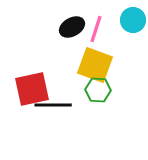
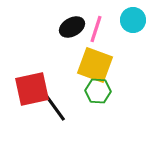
green hexagon: moved 1 px down
black line: rotated 54 degrees clockwise
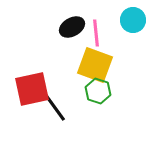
pink line: moved 4 px down; rotated 24 degrees counterclockwise
green hexagon: rotated 15 degrees clockwise
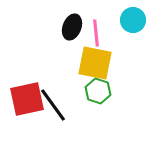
black ellipse: rotated 40 degrees counterclockwise
yellow square: moved 2 px up; rotated 9 degrees counterclockwise
red square: moved 5 px left, 10 px down
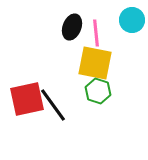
cyan circle: moved 1 px left
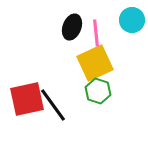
yellow square: rotated 36 degrees counterclockwise
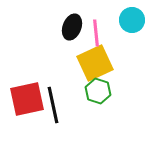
black line: rotated 24 degrees clockwise
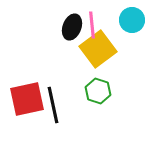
pink line: moved 4 px left, 8 px up
yellow square: moved 3 px right, 14 px up; rotated 12 degrees counterclockwise
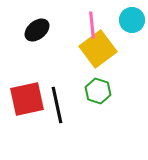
black ellipse: moved 35 px left, 3 px down; rotated 30 degrees clockwise
black line: moved 4 px right
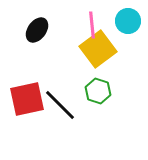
cyan circle: moved 4 px left, 1 px down
black ellipse: rotated 15 degrees counterclockwise
black line: moved 3 px right; rotated 33 degrees counterclockwise
